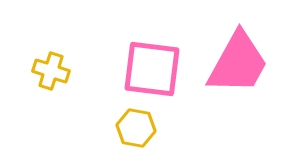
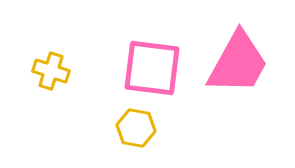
pink square: moved 1 px up
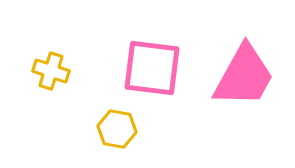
pink trapezoid: moved 6 px right, 13 px down
yellow hexagon: moved 19 px left, 1 px down
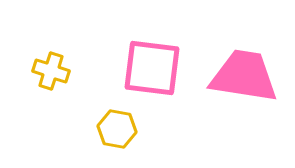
pink trapezoid: rotated 110 degrees counterclockwise
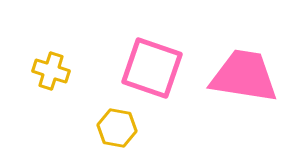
pink square: rotated 12 degrees clockwise
yellow hexagon: moved 1 px up
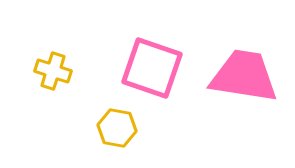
yellow cross: moved 2 px right
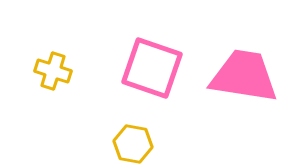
yellow hexagon: moved 16 px right, 16 px down
